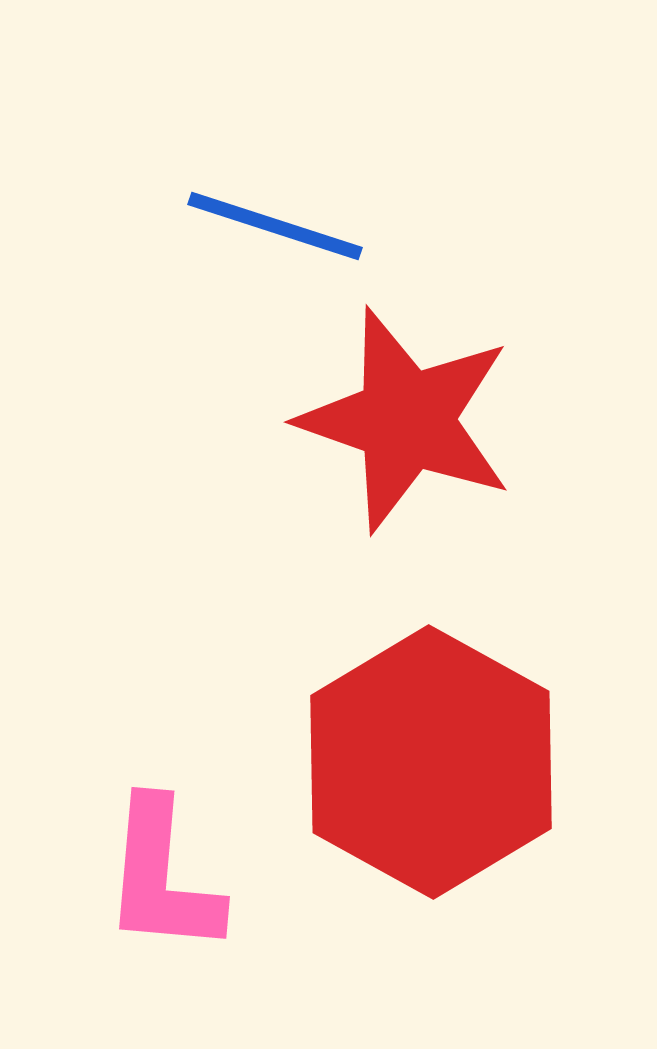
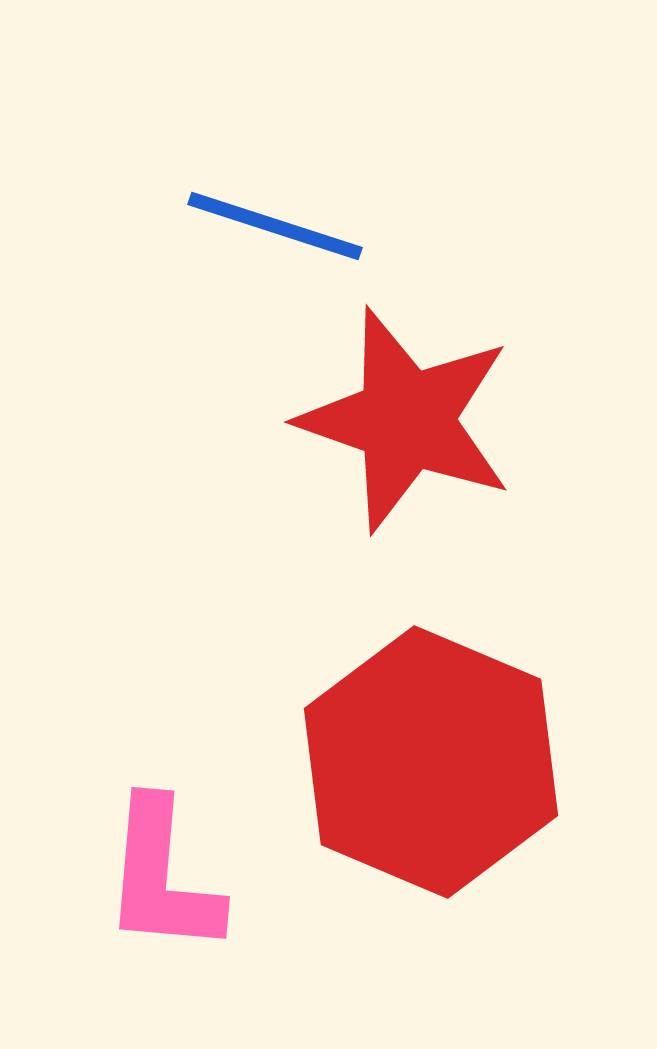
red hexagon: rotated 6 degrees counterclockwise
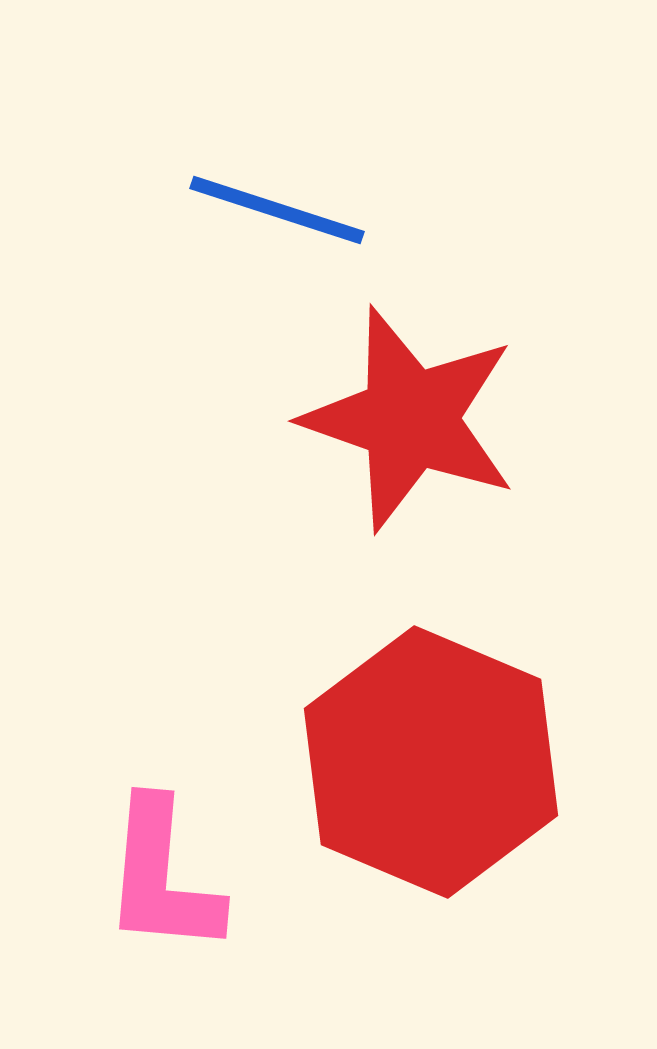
blue line: moved 2 px right, 16 px up
red star: moved 4 px right, 1 px up
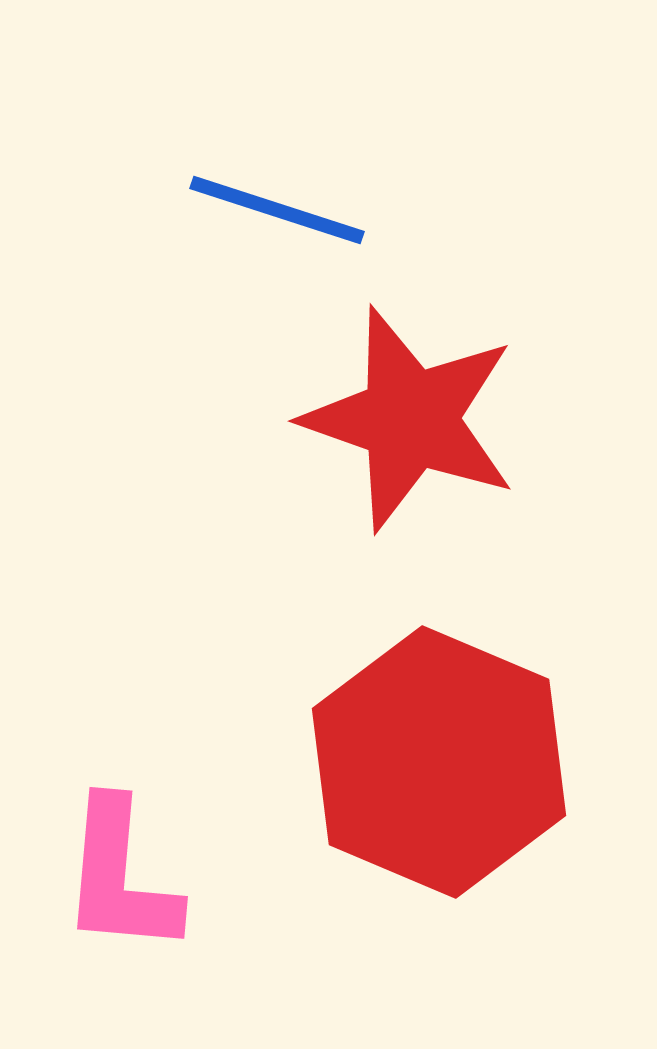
red hexagon: moved 8 px right
pink L-shape: moved 42 px left
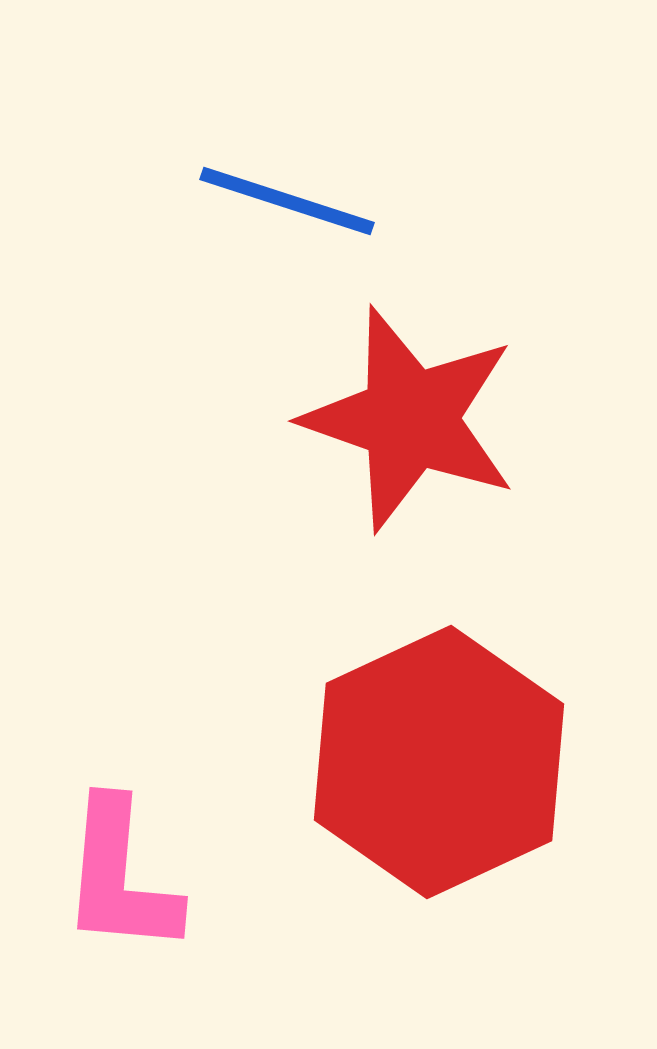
blue line: moved 10 px right, 9 px up
red hexagon: rotated 12 degrees clockwise
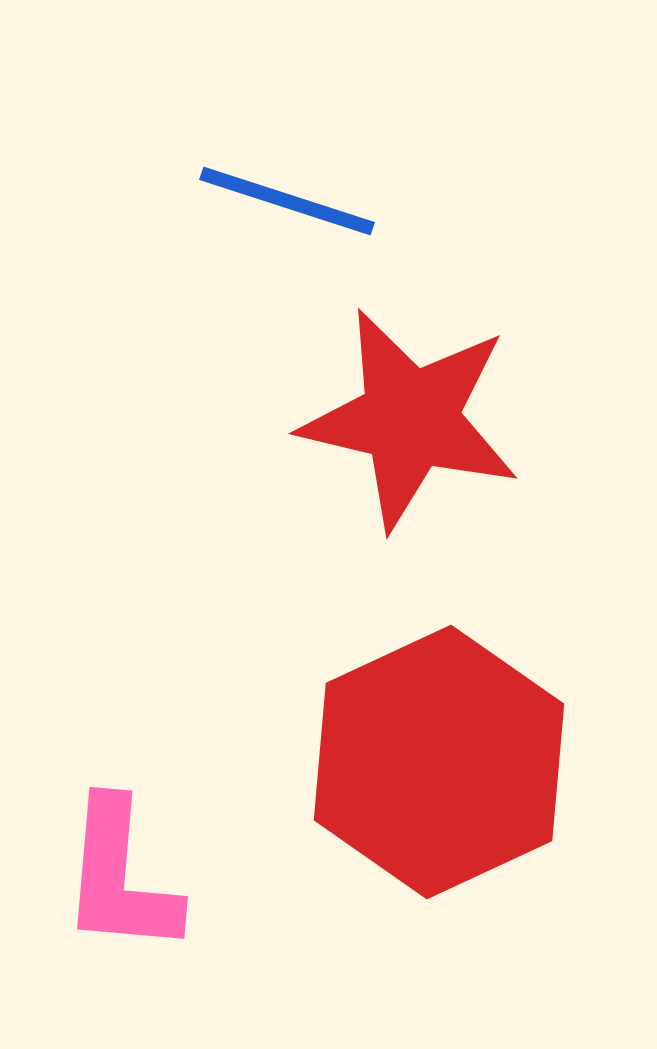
red star: rotated 6 degrees counterclockwise
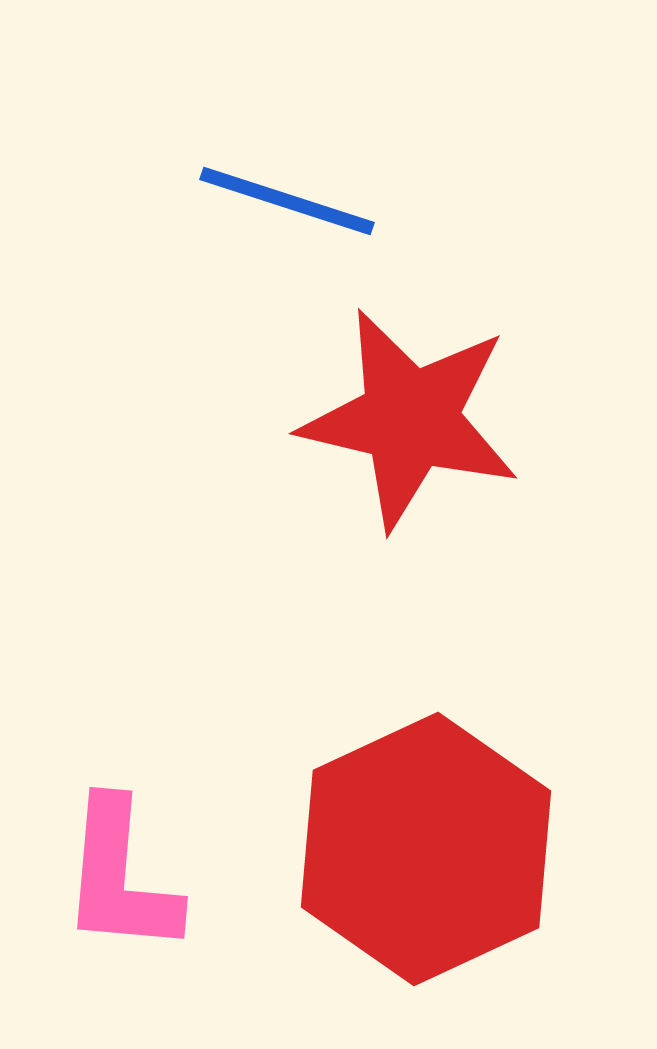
red hexagon: moved 13 px left, 87 px down
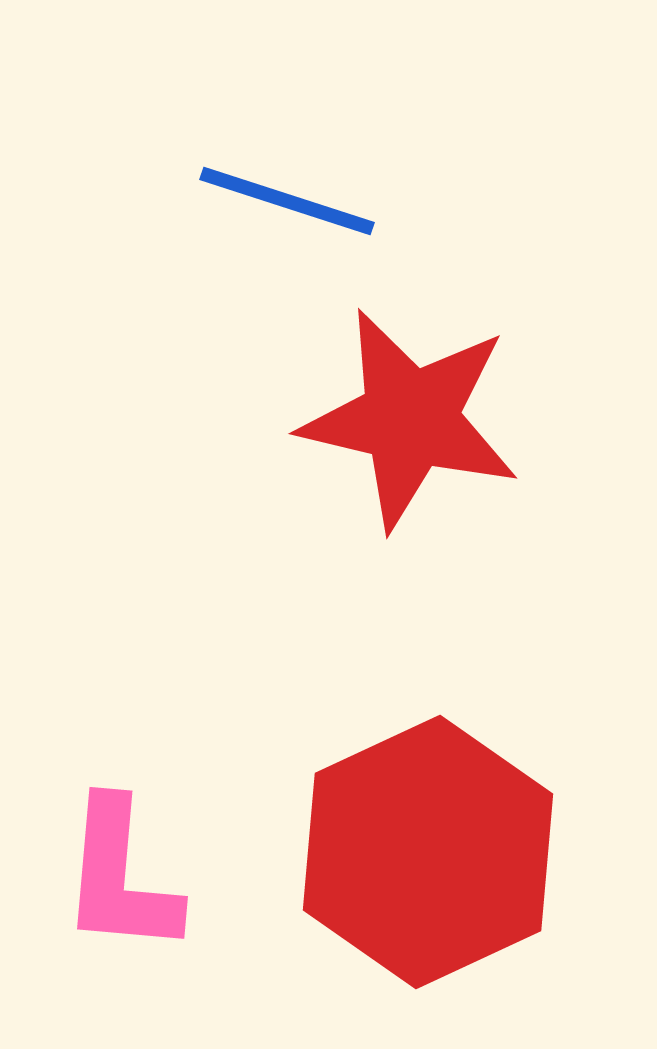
red hexagon: moved 2 px right, 3 px down
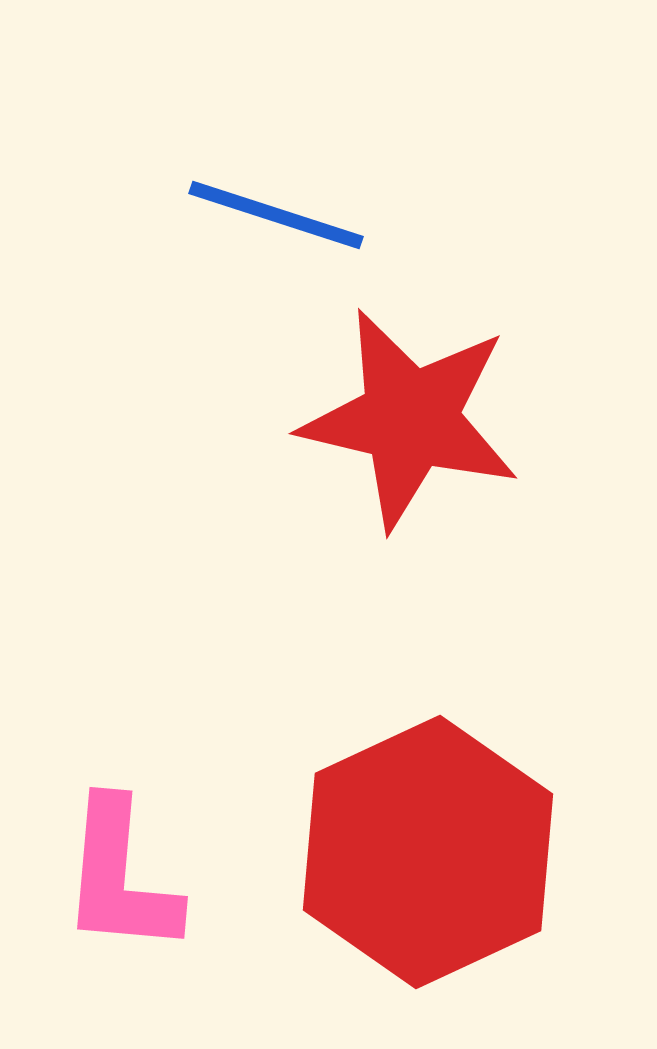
blue line: moved 11 px left, 14 px down
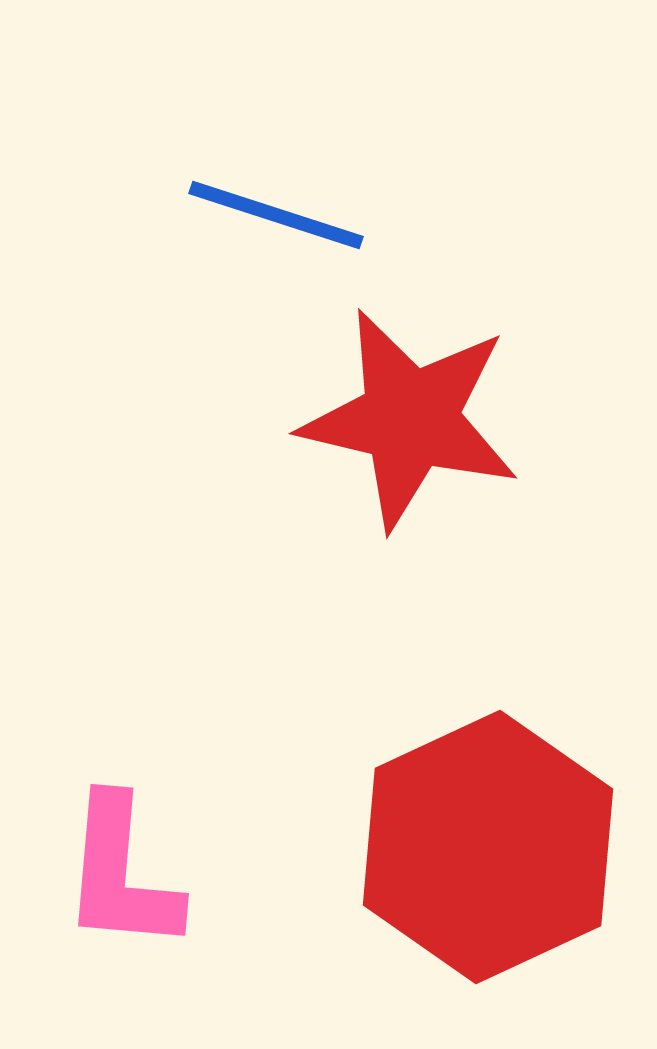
red hexagon: moved 60 px right, 5 px up
pink L-shape: moved 1 px right, 3 px up
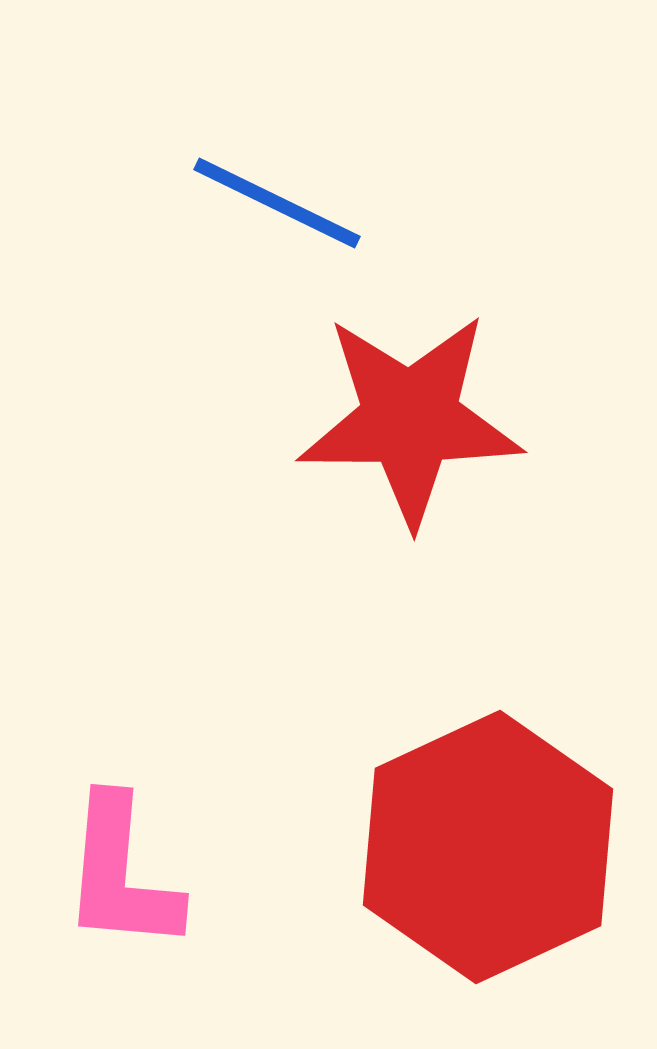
blue line: moved 1 px right, 12 px up; rotated 8 degrees clockwise
red star: rotated 13 degrees counterclockwise
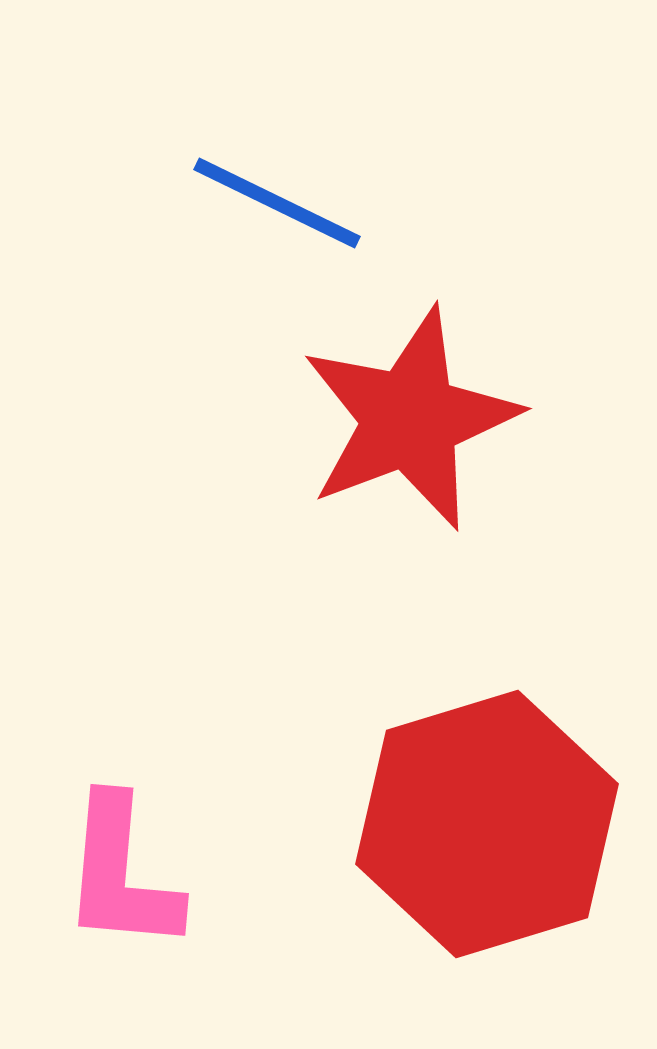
red star: rotated 21 degrees counterclockwise
red hexagon: moved 1 px left, 23 px up; rotated 8 degrees clockwise
